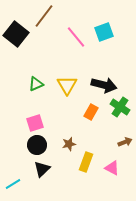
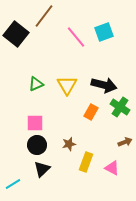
pink square: rotated 18 degrees clockwise
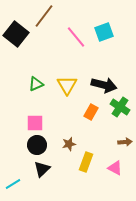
brown arrow: rotated 16 degrees clockwise
pink triangle: moved 3 px right
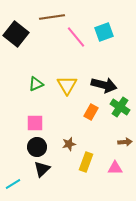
brown line: moved 8 px right, 1 px down; rotated 45 degrees clockwise
black circle: moved 2 px down
pink triangle: rotated 28 degrees counterclockwise
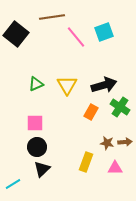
black arrow: rotated 30 degrees counterclockwise
brown star: moved 38 px right, 1 px up; rotated 24 degrees clockwise
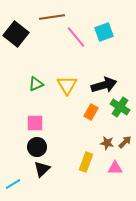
brown arrow: rotated 40 degrees counterclockwise
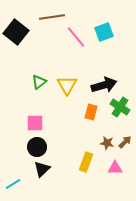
black square: moved 2 px up
green triangle: moved 3 px right, 2 px up; rotated 14 degrees counterclockwise
orange rectangle: rotated 14 degrees counterclockwise
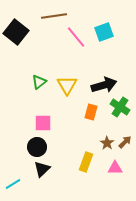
brown line: moved 2 px right, 1 px up
pink square: moved 8 px right
brown star: rotated 24 degrees clockwise
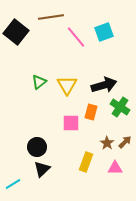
brown line: moved 3 px left, 1 px down
pink square: moved 28 px right
